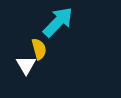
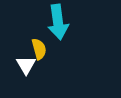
cyan arrow: rotated 128 degrees clockwise
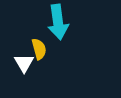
white triangle: moved 2 px left, 2 px up
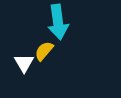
yellow semicircle: moved 5 px right, 2 px down; rotated 125 degrees counterclockwise
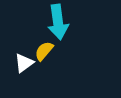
white triangle: rotated 25 degrees clockwise
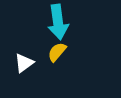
yellow semicircle: moved 13 px right, 1 px down
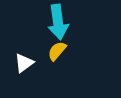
yellow semicircle: moved 1 px up
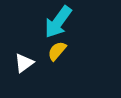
cyan arrow: rotated 44 degrees clockwise
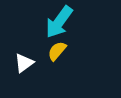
cyan arrow: moved 1 px right
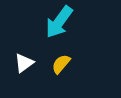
yellow semicircle: moved 4 px right, 13 px down
